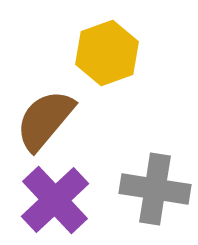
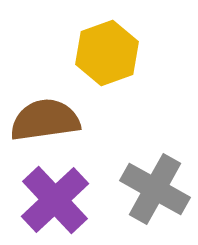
brown semicircle: rotated 42 degrees clockwise
gray cross: rotated 20 degrees clockwise
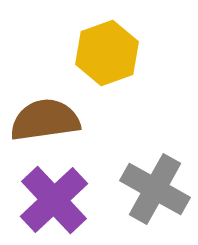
purple cross: moved 1 px left
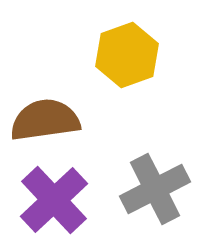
yellow hexagon: moved 20 px right, 2 px down
gray cross: rotated 34 degrees clockwise
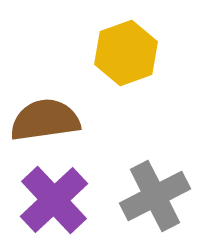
yellow hexagon: moved 1 px left, 2 px up
gray cross: moved 7 px down
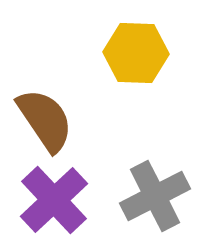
yellow hexagon: moved 10 px right; rotated 22 degrees clockwise
brown semicircle: rotated 64 degrees clockwise
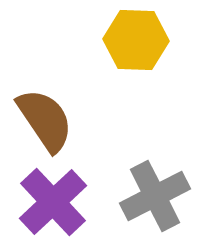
yellow hexagon: moved 13 px up
purple cross: moved 1 px left, 2 px down
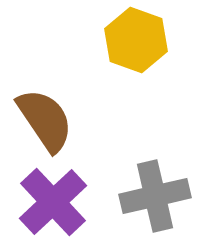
yellow hexagon: rotated 18 degrees clockwise
gray cross: rotated 14 degrees clockwise
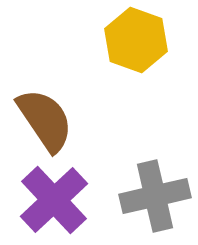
purple cross: moved 1 px right, 2 px up
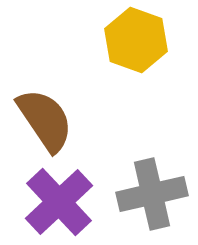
gray cross: moved 3 px left, 2 px up
purple cross: moved 5 px right, 2 px down
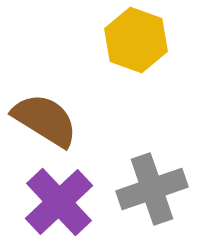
brown semicircle: rotated 24 degrees counterclockwise
gray cross: moved 5 px up; rotated 6 degrees counterclockwise
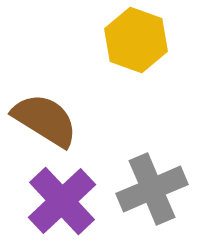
gray cross: rotated 4 degrees counterclockwise
purple cross: moved 3 px right, 1 px up
